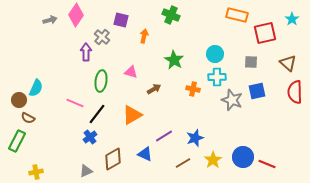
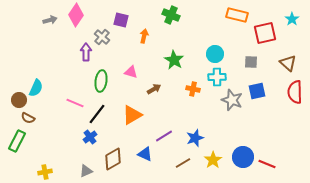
yellow cross: moved 9 px right
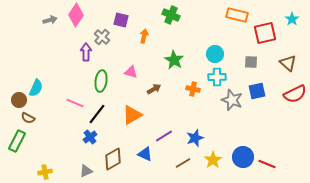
red semicircle: moved 2 px down; rotated 115 degrees counterclockwise
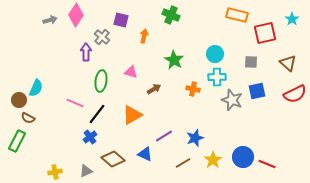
brown diamond: rotated 70 degrees clockwise
yellow cross: moved 10 px right
